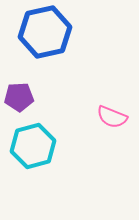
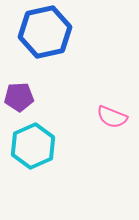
cyan hexagon: rotated 9 degrees counterclockwise
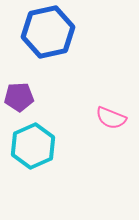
blue hexagon: moved 3 px right
pink semicircle: moved 1 px left, 1 px down
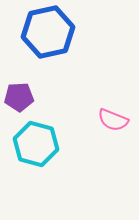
pink semicircle: moved 2 px right, 2 px down
cyan hexagon: moved 3 px right, 2 px up; rotated 21 degrees counterclockwise
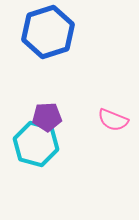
blue hexagon: rotated 6 degrees counterclockwise
purple pentagon: moved 28 px right, 20 px down
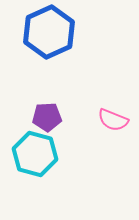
blue hexagon: moved 1 px right; rotated 6 degrees counterclockwise
cyan hexagon: moved 1 px left, 10 px down
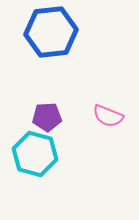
blue hexagon: moved 2 px right; rotated 18 degrees clockwise
pink semicircle: moved 5 px left, 4 px up
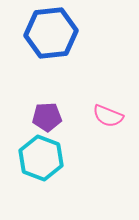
blue hexagon: moved 1 px down
cyan hexagon: moved 6 px right, 4 px down; rotated 6 degrees clockwise
